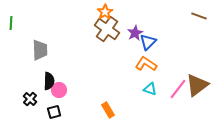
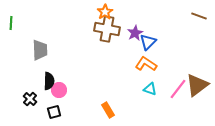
brown cross: rotated 25 degrees counterclockwise
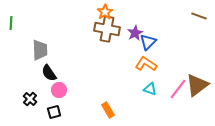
black semicircle: moved 8 px up; rotated 144 degrees clockwise
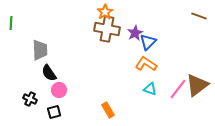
black cross: rotated 16 degrees counterclockwise
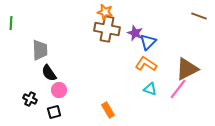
orange star: rotated 28 degrees counterclockwise
purple star: rotated 21 degrees counterclockwise
brown triangle: moved 10 px left, 16 px up; rotated 10 degrees clockwise
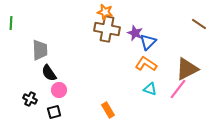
brown line: moved 8 px down; rotated 14 degrees clockwise
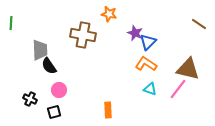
orange star: moved 4 px right, 2 px down
brown cross: moved 24 px left, 6 px down
brown triangle: moved 1 px right; rotated 40 degrees clockwise
black semicircle: moved 7 px up
orange rectangle: rotated 28 degrees clockwise
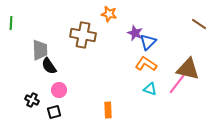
pink line: moved 1 px left, 5 px up
black cross: moved 2 px right, 1 px down
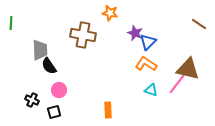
orange star: moved 1 px right, 1 px up
cyan triangle: moved 1 px right, 1 px down
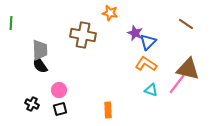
brown line: moved 13 px left
black semicircle: moved 9 px left, 1 px up
black cross: moved 4 px down
black square: moved 6 px right, 3 px up
